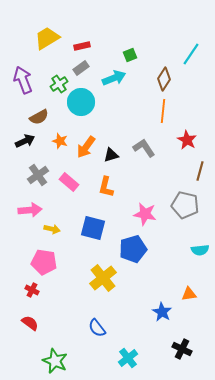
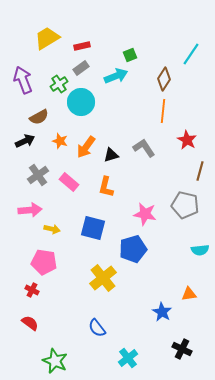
cyan arrow: moved 2 px right, 2 px up
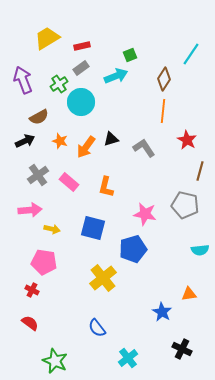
black triangle: moved 16 px up
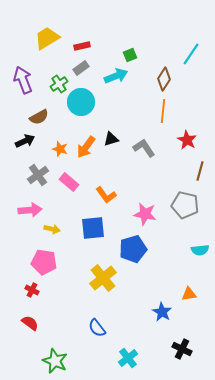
orange star: moved 8 px down
orange L-shape: moved 8 px down; rotated 50 degrees counterclockwise
blue square: rotated 20 degrees counterclockwise
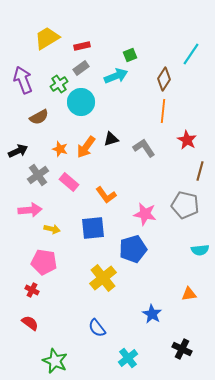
black arrow: moved 7 px left, 10 px down
blue star: moved 10 px left, 2 px down
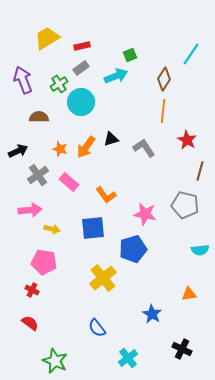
brown semicircle: rotated 150 degrees counterclockwise
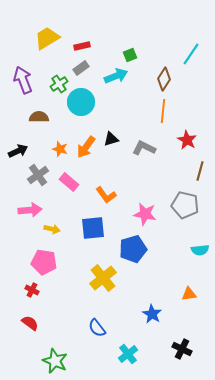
gray L-shape: rotated 30 degrees counterclockwise
cyan cross: moved 4 px up
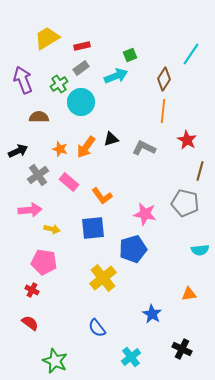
orange L-shape: moved 4 px left, 1 px down
gray pentagon: moved 2 px up
cyan cross: moved 3 px right, 3 px down
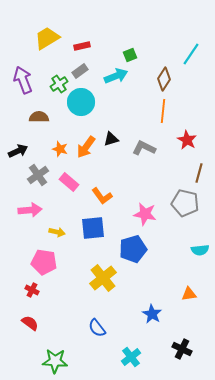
gray rectangle: moved 1 px left, 3 px down
brown line: moved 1 px left, 2 px down
yellow arrow: moved 5 px right, 3 px down
green star: rotated 20 degrees counterclockwise
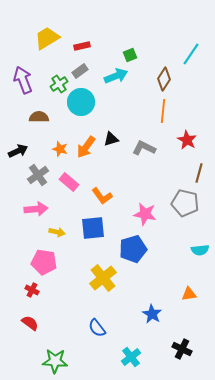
pink arrow: moved 6 px right, 1 px up
